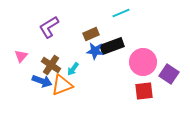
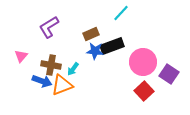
cyan line: rotated 24 degrees counterclockwise
brown cross: rotated 24 degrees counterclockwise
red square: rotated 36 degrees counterclockwise
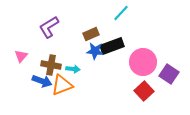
cyan arrow: rotated 120 degrees counterclockwise
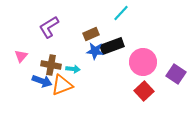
purple square: moved 7 px right
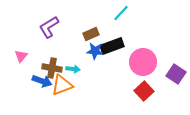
brown cross: moved 1 px right, 3 px down
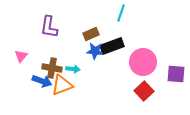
cyan line: rotated 24 degrees counterclockwise
purple L-shape: rotated 50 degrees counterclockwise
purple square: rotated 30 degrees counterclockwise
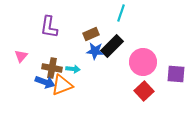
black rectangle: rotated 25 degrees counterclockwise
blue arrow: moved 3 px right, 1 px down
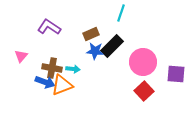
purple L-shape: rotated 115 degrees clockwise
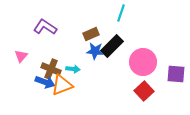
purple L-shape: moved 4 px left
brown cross: moved 1 px left, 1 px down; rotated 12 degrees clockwise
